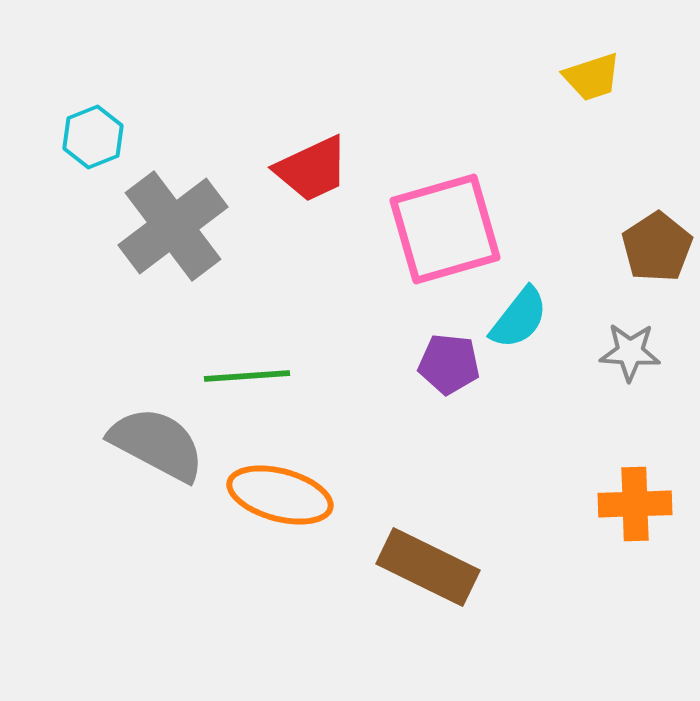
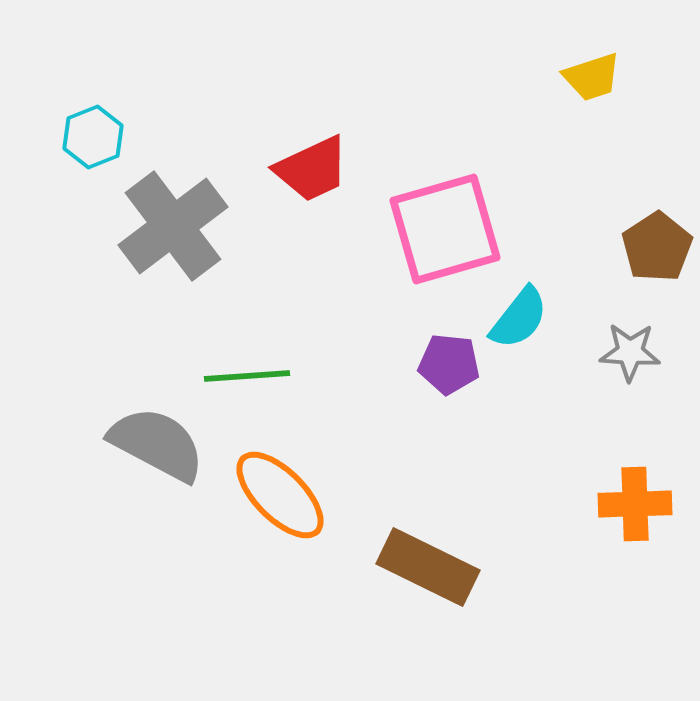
orange ellipse: rotated 30 degrees clockwise
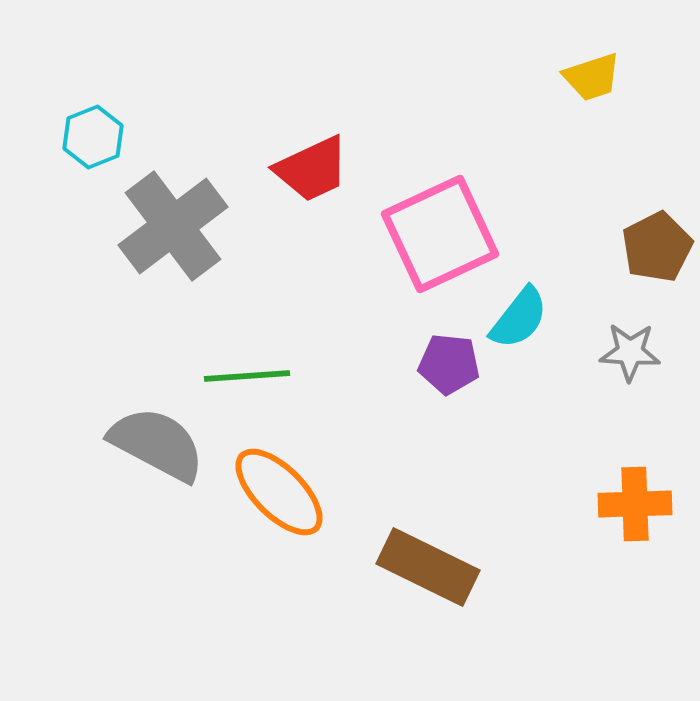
pink square: moved 5 px left, 5 px down; rotated 9 degrees counterclockwise
brown pentagon: rotated 6 degrees clockwise
orange ellipse: moved 1 px left, 3 px up
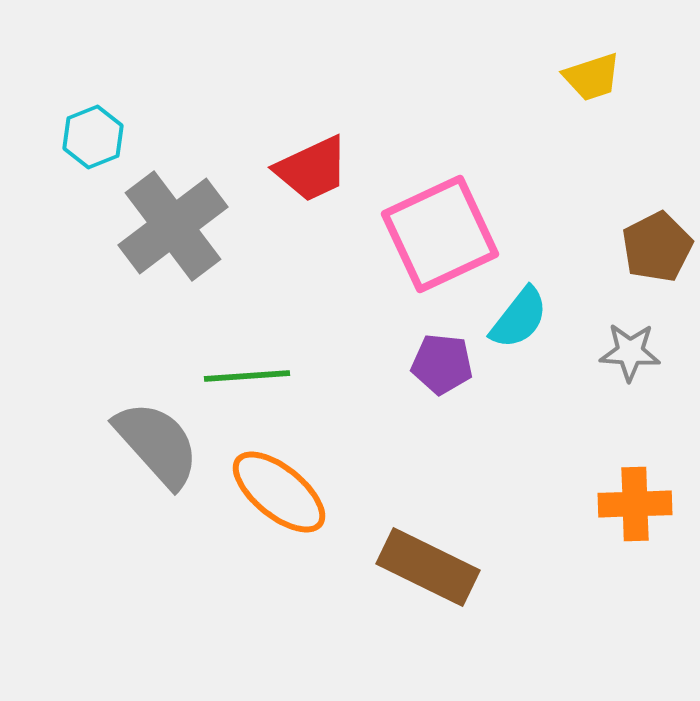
purple pentagon: moved 7 px left
gray semicircle: rotated 20 degrees clockwise
orange ellipse: rotated 6 degrees counterclockwise
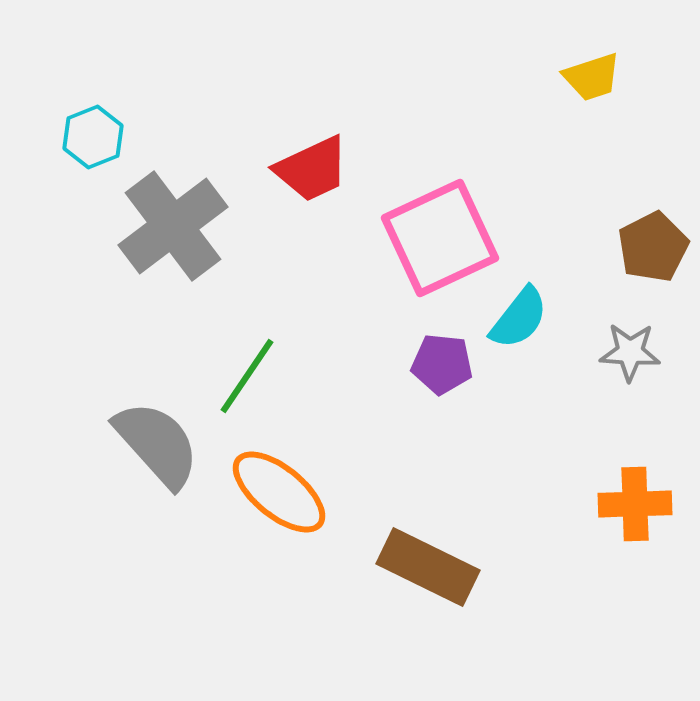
pink square: moved 4 px down
brown pentagon: moved 4 px left
green line: rotated 52 degrees counterclockwise
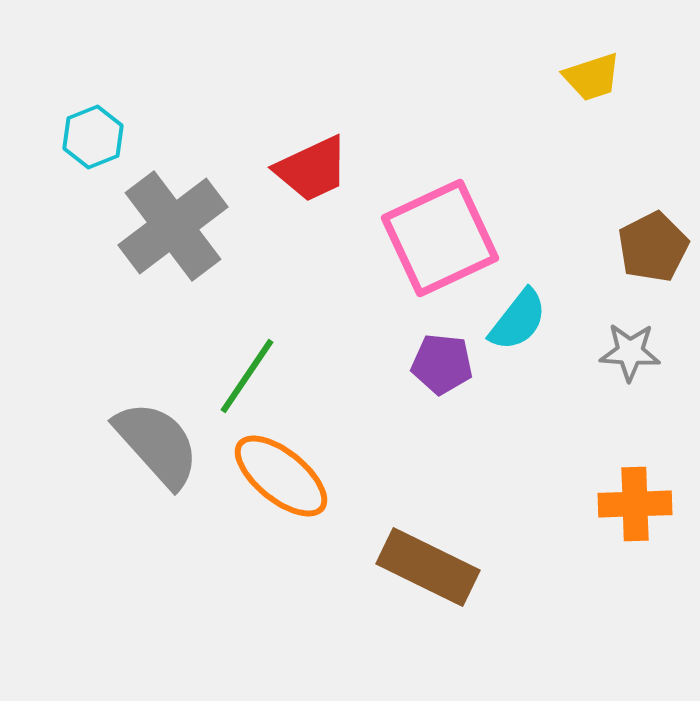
cyan semicircle: moved 1 px left, 2 px down
orange ellipse: moved 2 px right, 16 px up
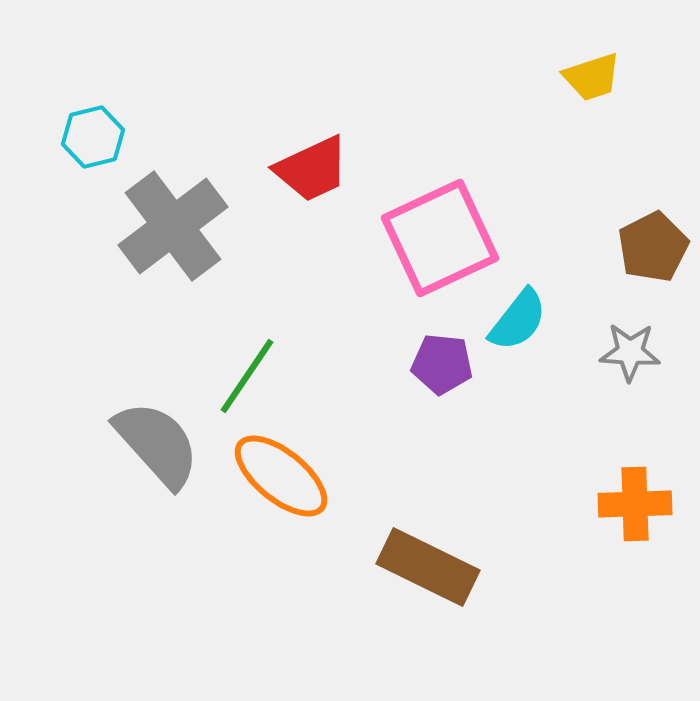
cyan hexagon: rotated 8 degrees clockwise
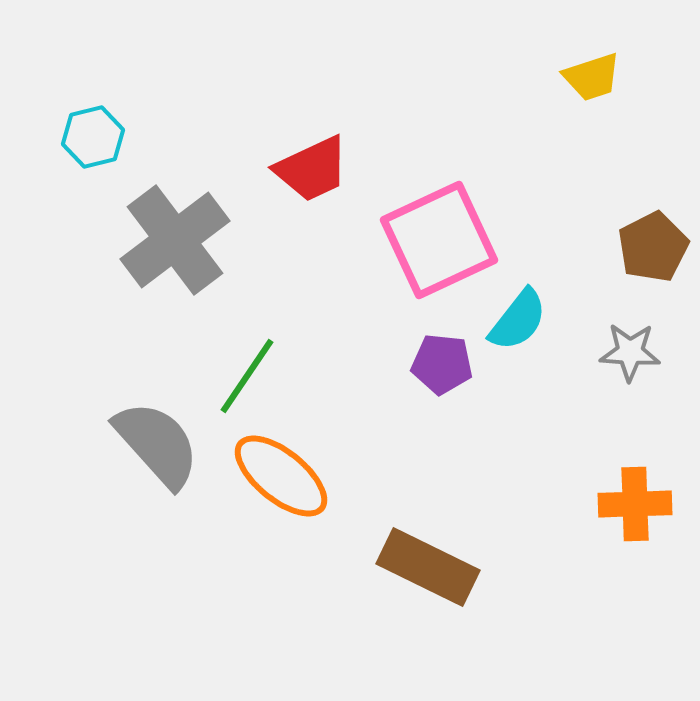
gray cross: moved 2 px right, 14 px down
pink square: moved 1 px left, 2 px down
